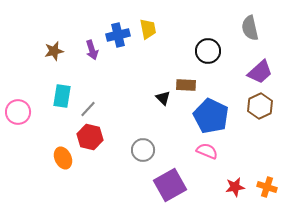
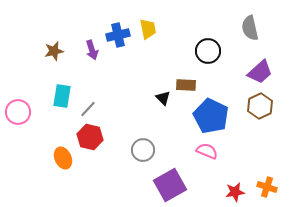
red star: moved 5 px down
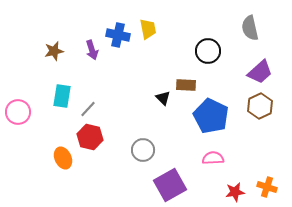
blue cross: rotated 25 degrees clockwise
pink semicircle: moved 6 px right, 7 px down; rotated 25 degrees counterclockwise
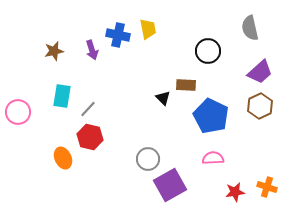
gray circle: moved 5 px right, 9 px down
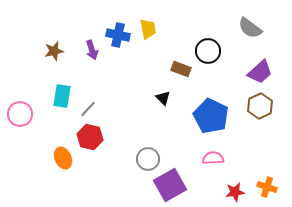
gray semicircle: rotated 40 degrees counterclockwise
brown rectangle: moved 5 px left, 16 px up; rotated 18 degrees clockwise
pink circle: moved 2 px right, 2 px down
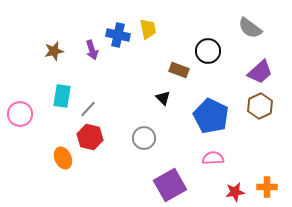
brown rectangle: moved 2 px left, 1 px down
gray circle: moved 4 px left, 21 px up
orange cross: rotated 18 degrees counterclockwise
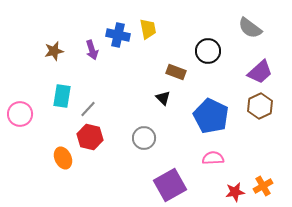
brown rectangle: moved 3 px left, 2 px down
orange cross: moved 4 px left, 1 px up; rotated 30 degrees counterclockwise
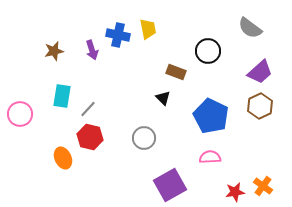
pink semicircle: moved 3 px left, 1 px up
orange cross: rotated 24 degrees counterclockwise
